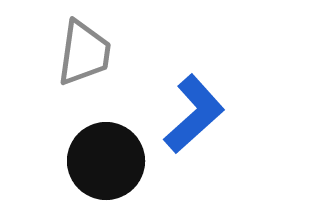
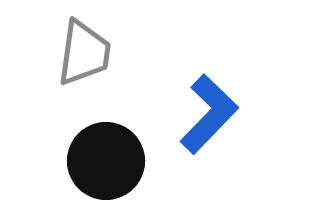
blue L-shape: moved 15 px right; rotated 4 degrees counterclockwise
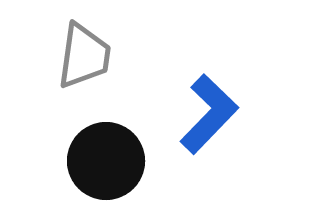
gray trapezoid: moved 3 px down
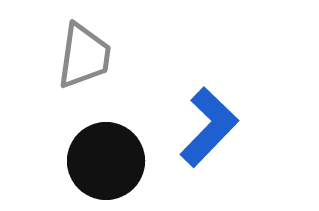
blue L-shape: moved 13 px down
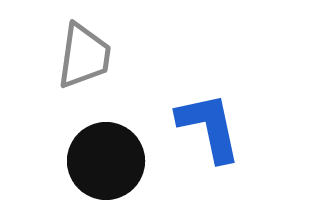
blue L-shape: rotated 56 degrees counterclockwise
